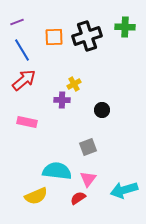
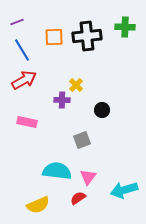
black cross: rotated 12 degrees clockwise
red arrow: rotated 10 degrees clockwise
yellow cross: moved 2 px right, 1 px down; rotated 16 degrees counterclockwise
gray square: moved 6 px left, 7 px up
pink triangle: moved 2 px up
yellow semicircle: moved 2 px right, 9 px down
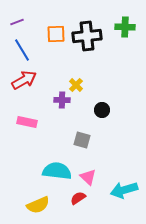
orange square: moved 2 px right, 3 px up
gray square: rotated 36 degrees clockwise
pink triangle: rotated 24 degrees counterclockwise
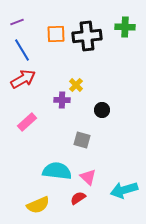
red arrow: moved 1 px left, 1 px up
pink rectangle: rotated 54 degrees counterclockwise
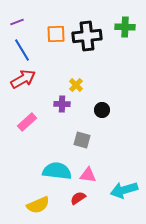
purple cross: moved 4 px down
pink triangle: moved 2 px up; rotated 36 degrees counterclockwise
